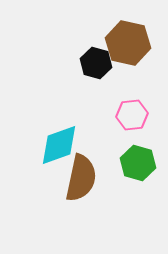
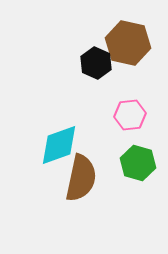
black hexagon: rotated 8 degrees clockwise
pink hexagon: moved 2 px left
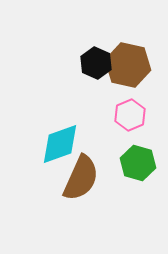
brown hexagon: moved 22 px down
pink hexagon: rotated 16 degrees counterclockwise
cyan diamond: moved 1 px right, 1 px up
brown semicircle: rotated 12 degrees clockwise
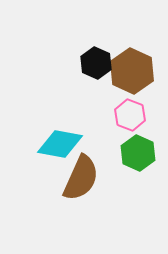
brown hexagon: moved 4 px right, 6 px down; rotated 12 degrees clockwise
pink hexagon: rotated 16 degrees counterclockwise
cyan diamond: rotated 30 degrees clockwise
green hexagon: moved 10 px up; rotated 8 degrees clockwise
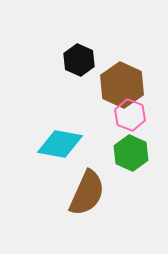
black hexagon: moved 17 px left, 3 px up
brown hexagon: moved 10 px left, 14 px down
green hexagon: moved 7 px left
brown semicircle: moved 6 px right, 15 px down
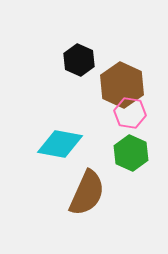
pink hexagon: moved 2 px up; rotated 12 degrees counterclockwise
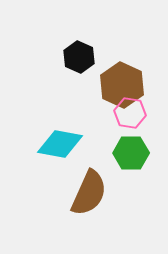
black hexagon: moved 3 px up
green hexagon: rotated 24 degrees counterclockwise
brown semicircle: moved 2 px right
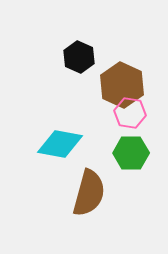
brown semicircle: rotated 9 degrees counterclockwise
